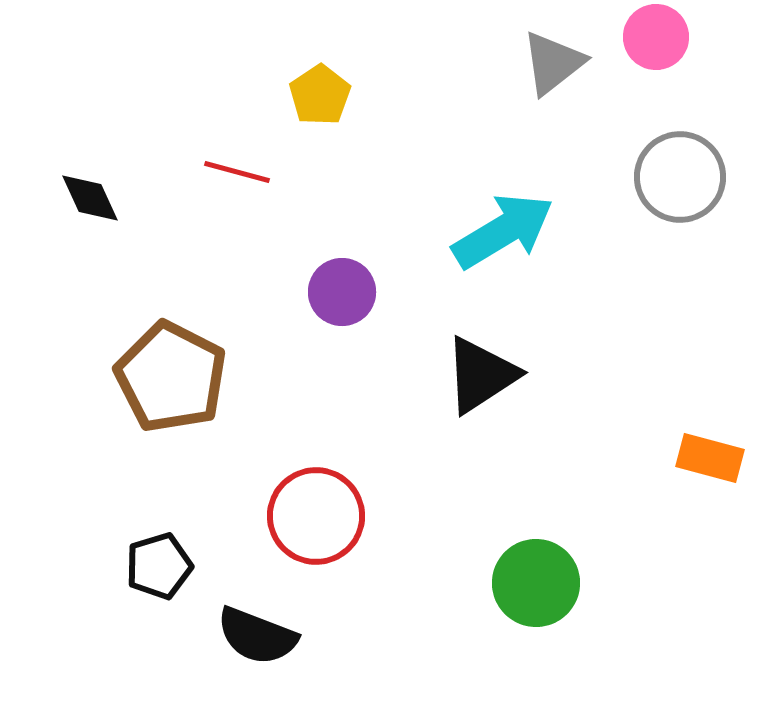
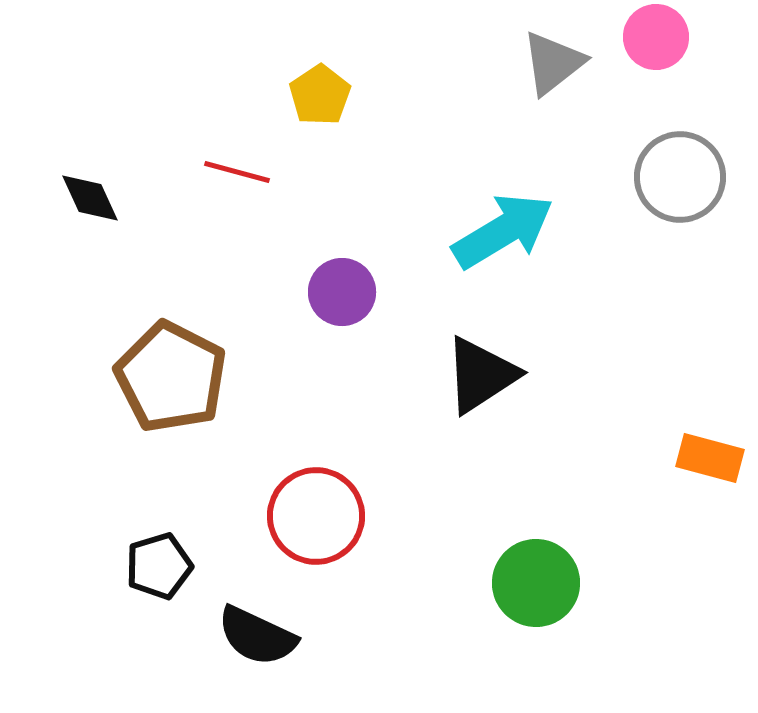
black semicircle: rotated 4 degrees clockwise
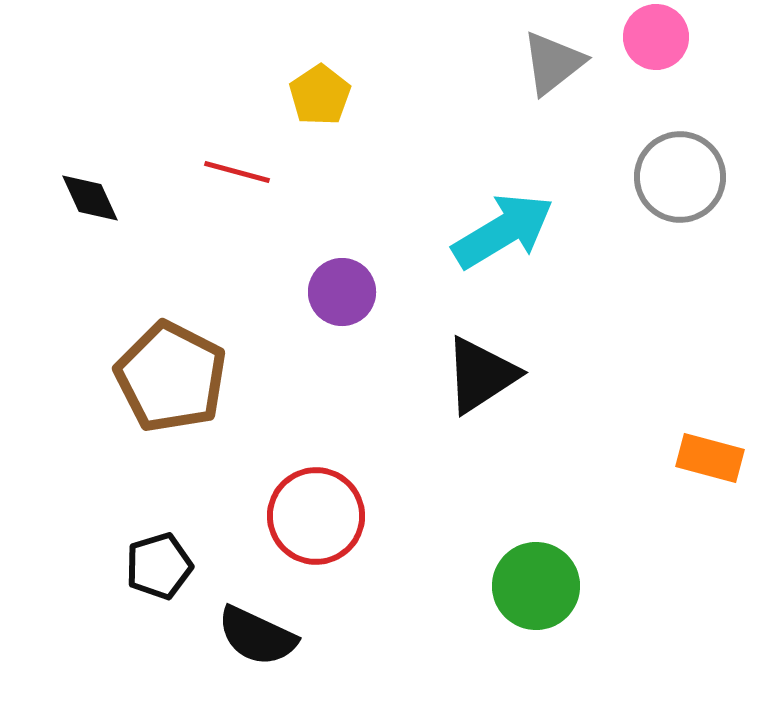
green circle: moved 3 px down
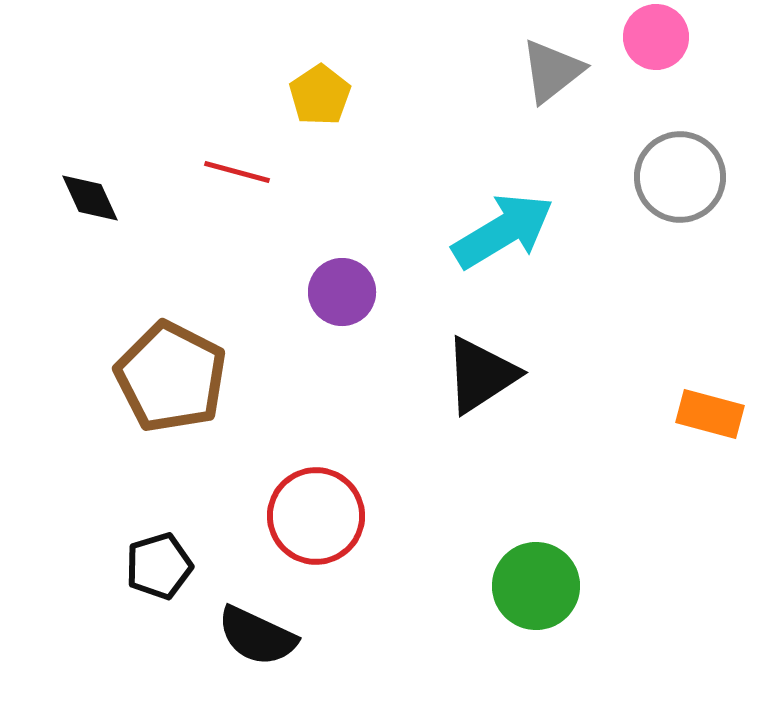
gray triangle: moved 1 px left, 8 px down
orange rectangle: moved 44 px up
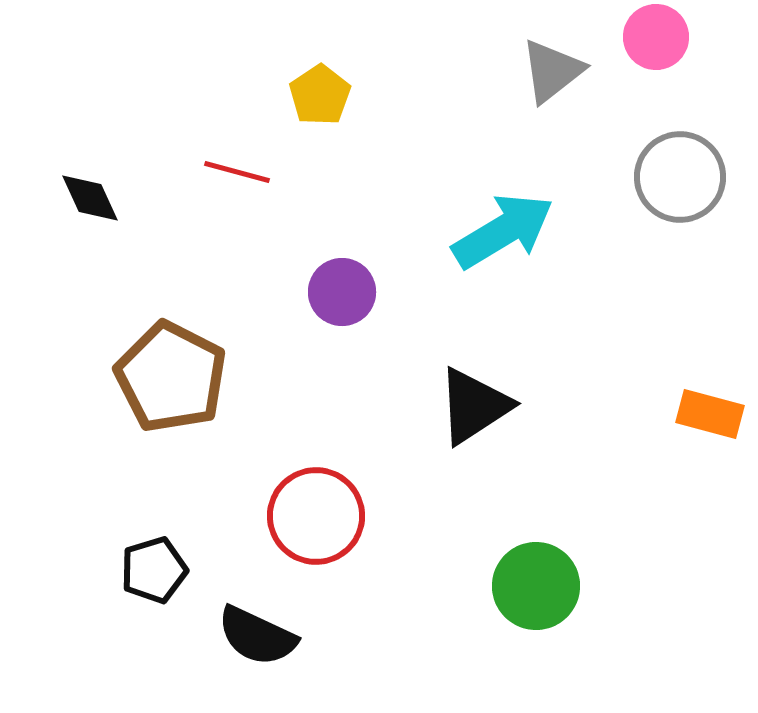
black triangle: moved 7 px left, 31 px down
black pentagon: moved 5 px left, 4 px down
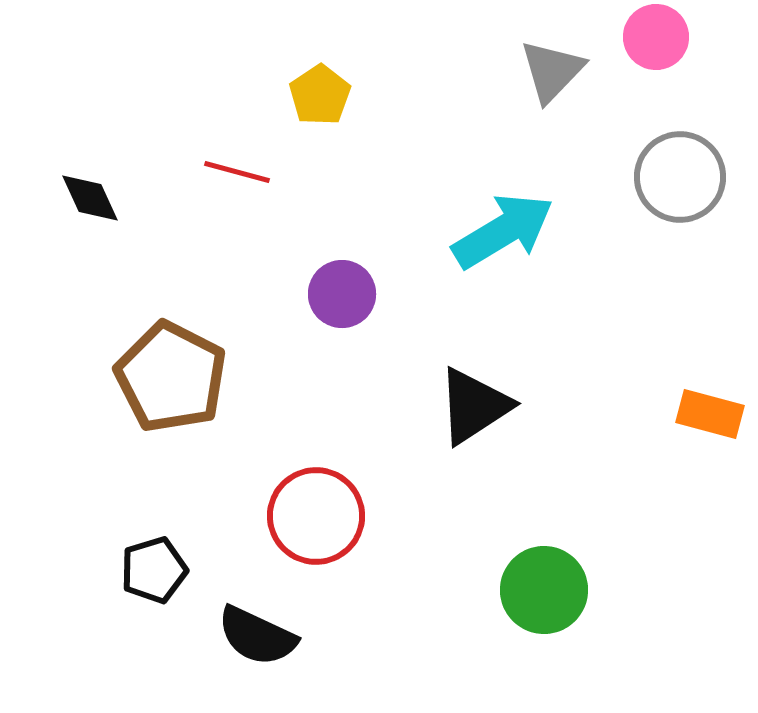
gray triangle: rotated 8 degrees counterclockwise
purple circle: moved 2 px down
green circle: moved 8 px right, 4 px down
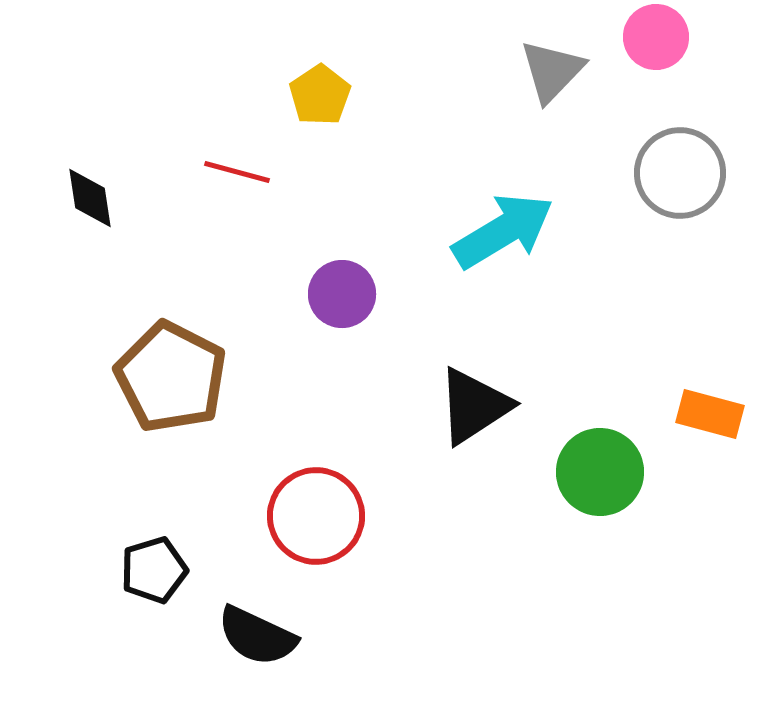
gray circle: moved 4 px up
black diamond: rotated 16 degrees clockwise
green circle: moved 56 px right, 118 px up
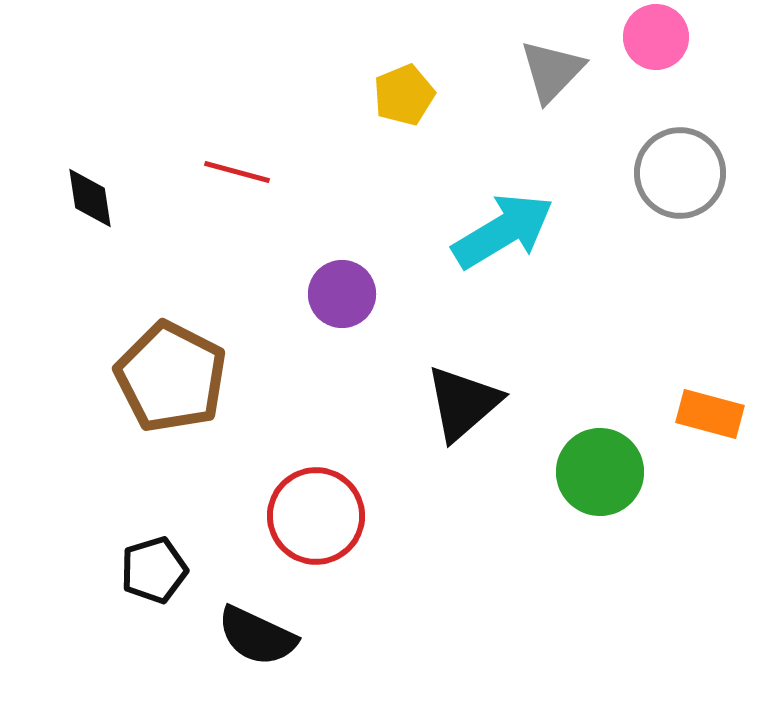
yellow pentagon: moved 84 px right; rotated 12 degrees clockwise
black triangle: moved 11 px left, 3 px up; rotated 8 degrees counterclockwise
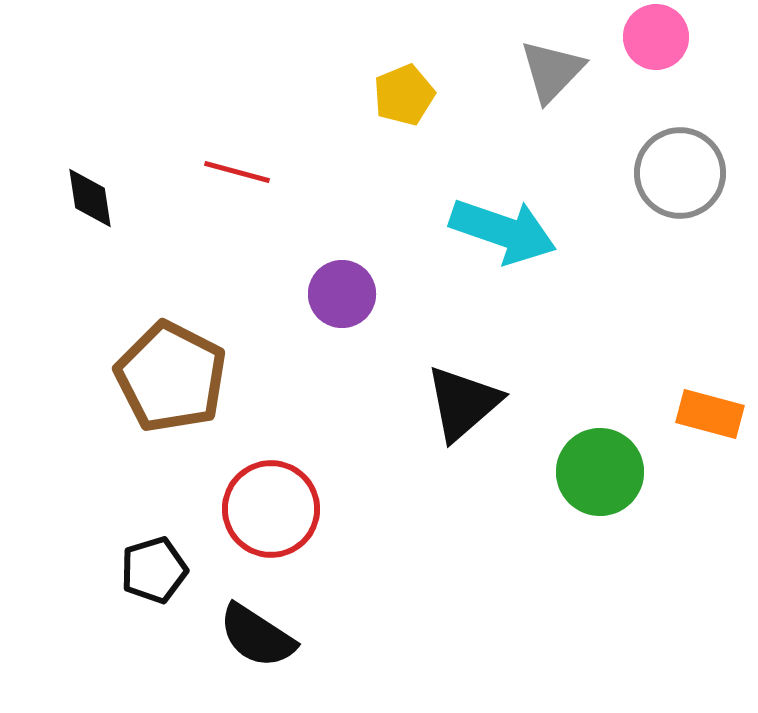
cyan arrow: rotated 50 degrees clockwise
red circle: moved 45 px left, 7 px up
black semicircle: rotated 8 degrees clockwise
